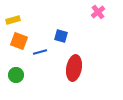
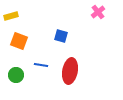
yellow rectangle: moved 2 px left, 4 px up
blue line: moved 1 px right, 13 px down; rotated 24 degrees clockwise
red ellipse: moved 4 px left, 3 px down
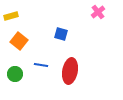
blue square: moved 2 px up
orange square: rotated 18 degrees clockwise
green circle: moved 1 px left, 1 px up
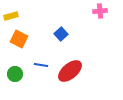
pink cross: moved 2 px right, 1 px up; rotated 32 degrees clockwise
blue square: rotated 32 degrees clockwise
orange square: moved 2 px up; rotated 12 degrees counterclockwise
red ellipse: rotated 40 degrees clockwise
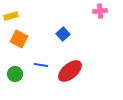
blue square: moved 2 px right
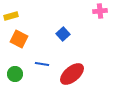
blue line: moved 1 px right, 1 px up
red ellipse: moved 2 px right, 3 px down
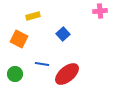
yellow rectangle: moved 22 px right
red ellipse: moved 5 px left
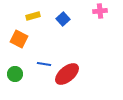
blue square: moved 15 px up
blue line: moved 2 px right
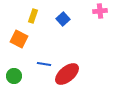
yellow rectangle: rotated 56 degrees counterclockwise
green circle: moved 1 px left, 2 px down
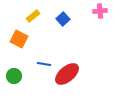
yellow rectangle: rotated 32 degrees clockwise
